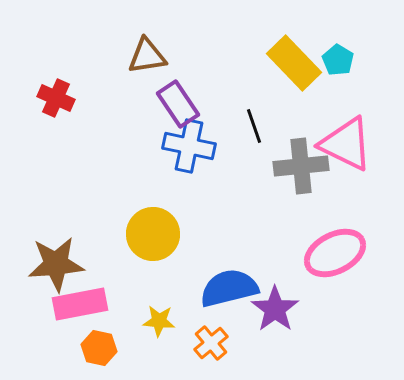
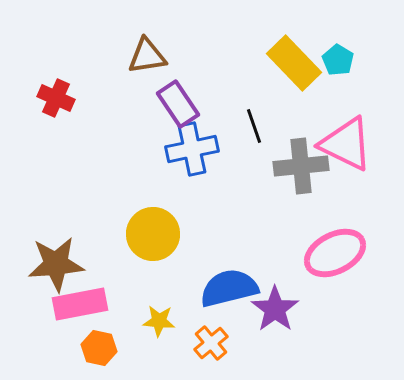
blue cross: moved 3 px right, 3 px down; rotated 24 degrees counterclockwise
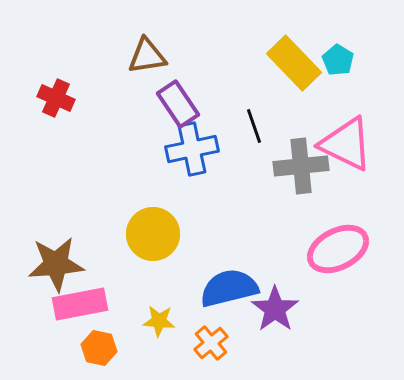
pink ellipse: moved 3 px right, 4 px up
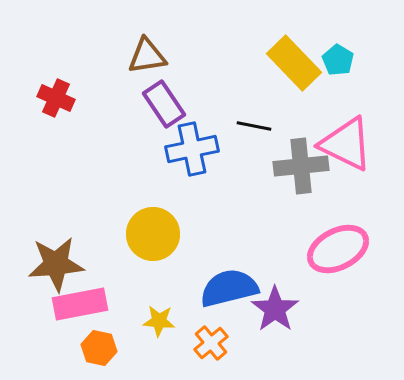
purple rectangle: moved 14 px left
black line: rotated 60 degrees counterclockwise
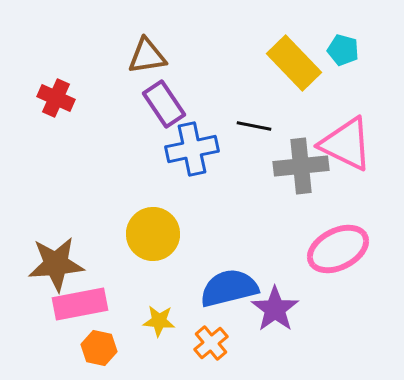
cyan pentagon: moved 5 px right, 10 px up; rotated 16 degrees counterclockwise
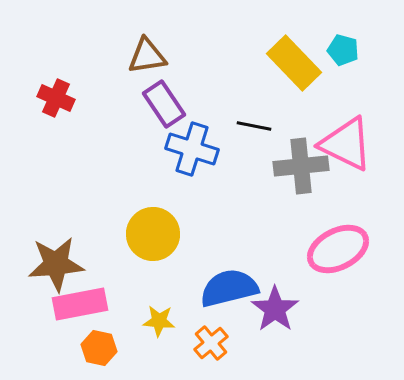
blue cross: rotated 30 degrees clockwise
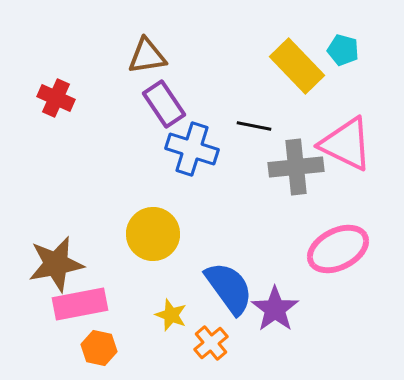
yellow rectangle: moved 3 px right, 3 px down
gray cross: moved 5 px left, 1 px down
brown star: rotated 6 degrees counterclockwise
blue semicircle: rotated 68 degrees clockwise
yellow star: moved 12 px right, 6 px up; rotated 16 degrees clockwise
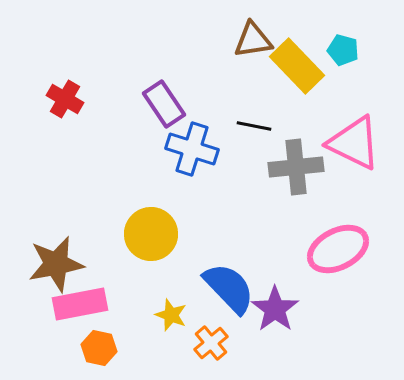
brown triangle: moved 106 px right, 16 px up
red cross: moved 9 px right, 1 px down; rotated 6 degrees clockwise
pink triangle: moved 8 px right, 1 px up
yellow circle: moved 2 px left
blue semicircle: rotated 8 degrees counterclockwise
